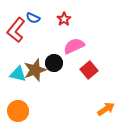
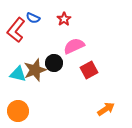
red square: rotated 12 degrees clockwise
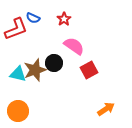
red L-shape: moved 1 px up; rotated 150 degrees counterclockwise
pink semicircle: rotated 60 degrees clockwise
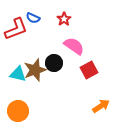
orange arrow: moved 5 px left, 3 px up
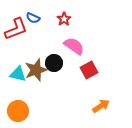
brown star: moved 1 px right
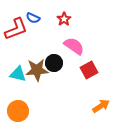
brown star: moved 1 px right; rotated 15 degrees clockwise
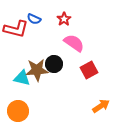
blue semicircle: moved 1 px right, 1 px down
red L-shape: rotated 35 degrees clockwise
pink semicircle: moved 3 px up
black circle: moved 1 px down
cyan triangle: moved 4 px right, 4 px down
